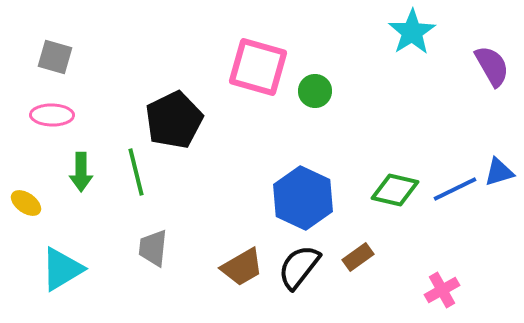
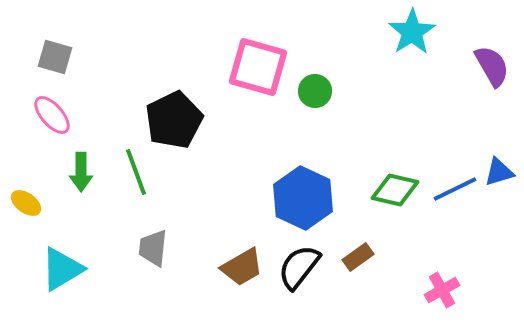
pink ellipse: rotated 48 degrees clockwise
green line: rotated 6 degrees counterclockwise
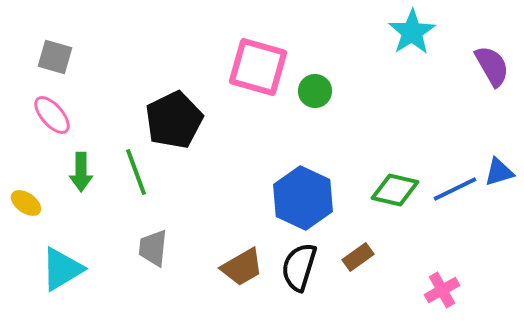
black semicircle: rotated 21 degrees counterclockwise
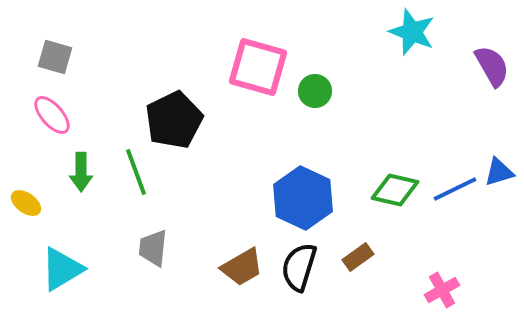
cyan star: rotated 18 degrees counterclockwise
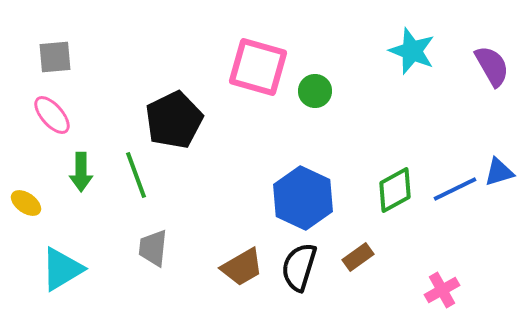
cyan star: moved 19 px down
gray square: rotated 21 degrees counterclockwise
green line: moved 3 px down
green diamond: rotated 42 degrees counterclockwise
